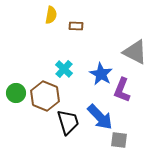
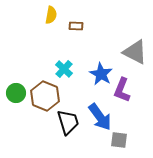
blue arrow: rotated 8 degrees clockwise
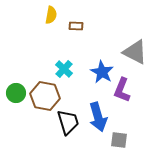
blue star: moved 1 px right, 2 px up
brown hexagon: rotated 12 degrees counterclockwise
blue arrow: moved 2 px left; rotated 20 degrees clockwise
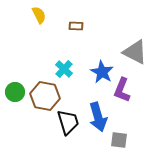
yellow semicircle: moved 12 px left; rotated 36 degrees counterclockwise
green circle: moved 1 px left, 1 px up
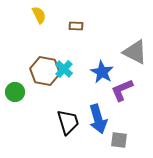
purple L-shape: rotated 45 degrees clockwise
brown hexagon: moved 25 px up
blue arrow: moved 2 px down
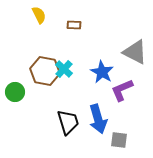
brown rectangle: moved 2 px left, 1 px up
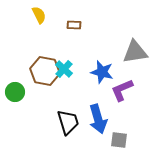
gray triangle: rotated 36 degrees counterclockwise
blue star: rotated 15 degrees counterclockwise
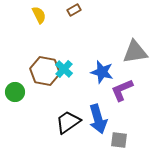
brown rectangle: moved 15 px up; rotated 32 degrees counterclockwise
black trapezoid: rotated 108 degrees counterclockwise
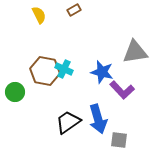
cyan cross: rotated 18 degrees counterclockwise
purple L-shape: rotated 110 degrees counterclockwise
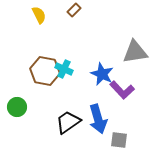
brown rectangle: rotated 16 degrees counterclockwise
blue star: moved 2 px down; rotated 10 degrees clockwise
green circle: moved 2 px right, 15 px down
